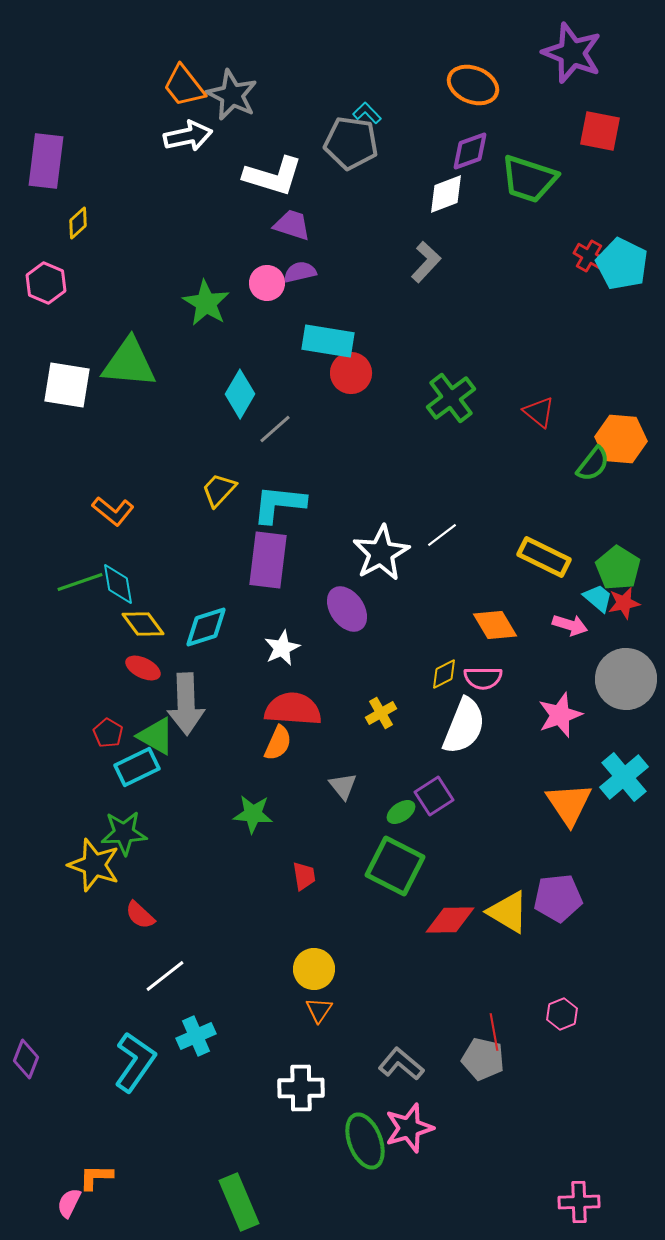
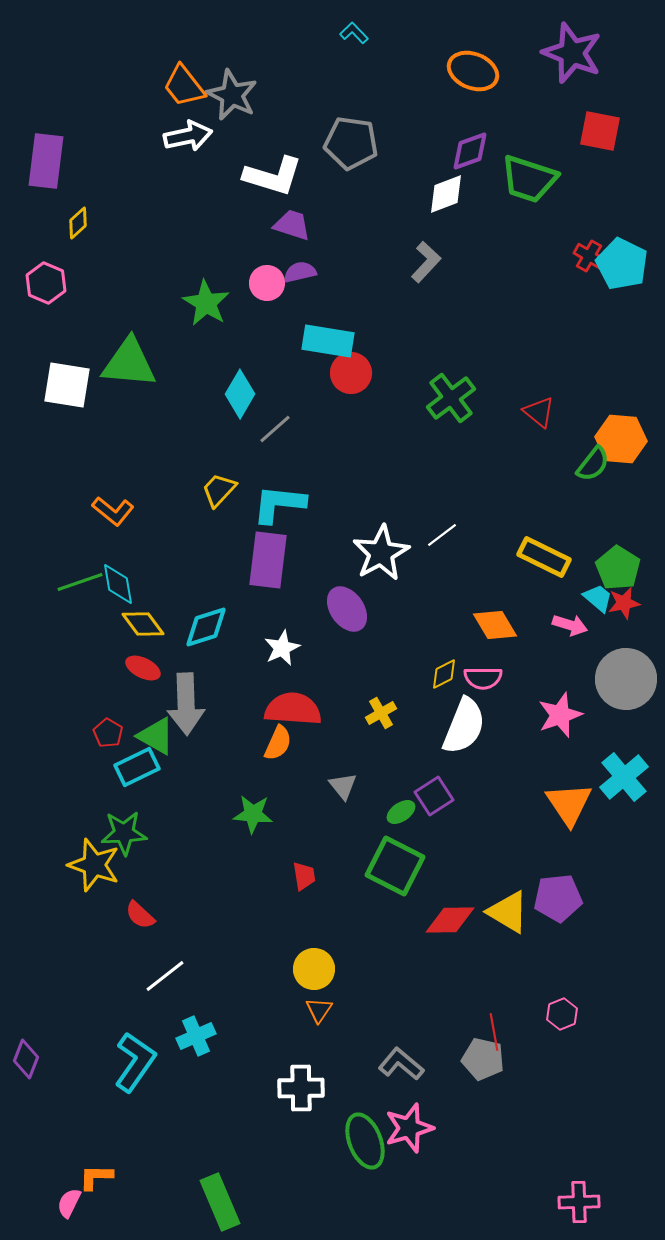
orange ellipse at (473, 85): moved 14 px up
cyan L-shape at (367, 113): moved 13 px left, 80 px up
green rectangle at (239, 1202): moved 19 px left
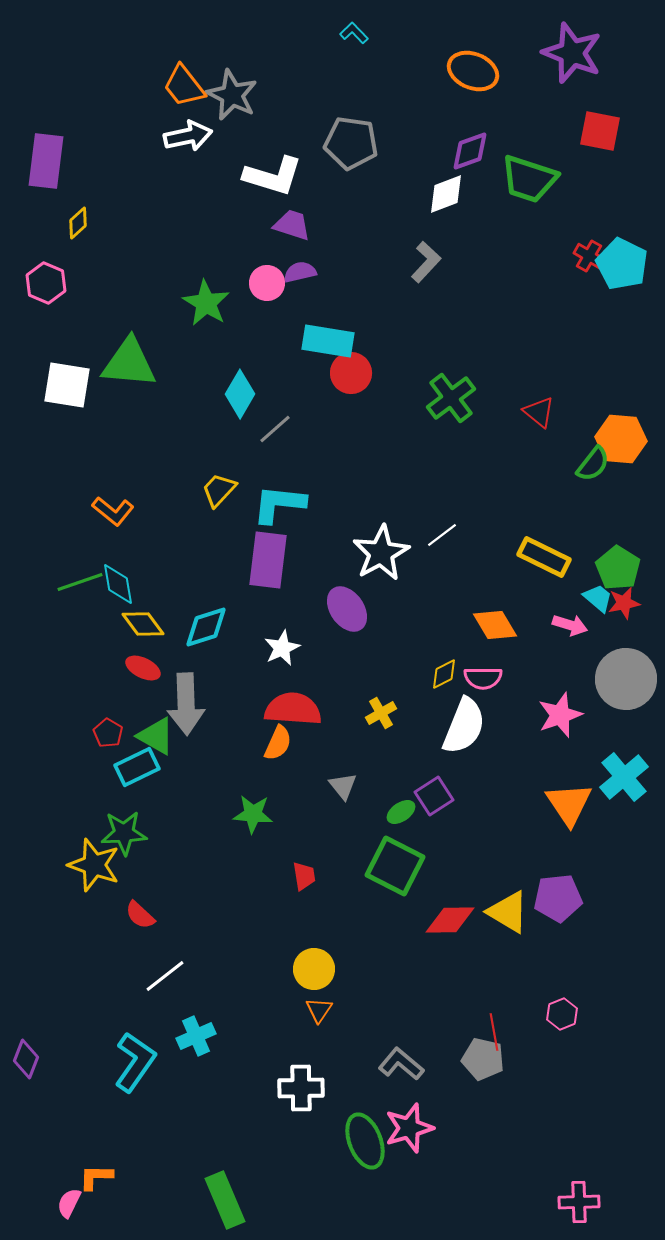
green rectangle at (220, 1202): moved 5 px right, 2 px up
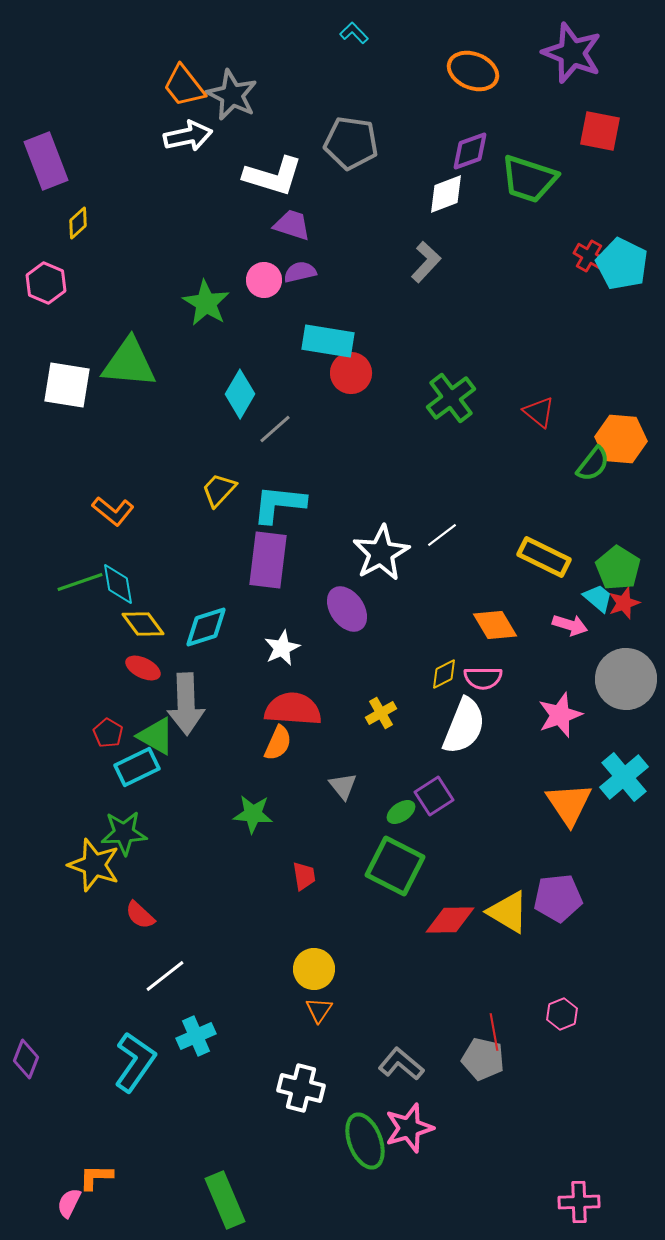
purple rectangle at (46, 161): rotated 28 degrees counterclockwise
pink circle at (267, 283): moved 3 px left, 3 px up
red star at (624, 603): rotated 8 degrees counterclockwise
white cross at (301, 1088): rotated 15 degrees clockwise
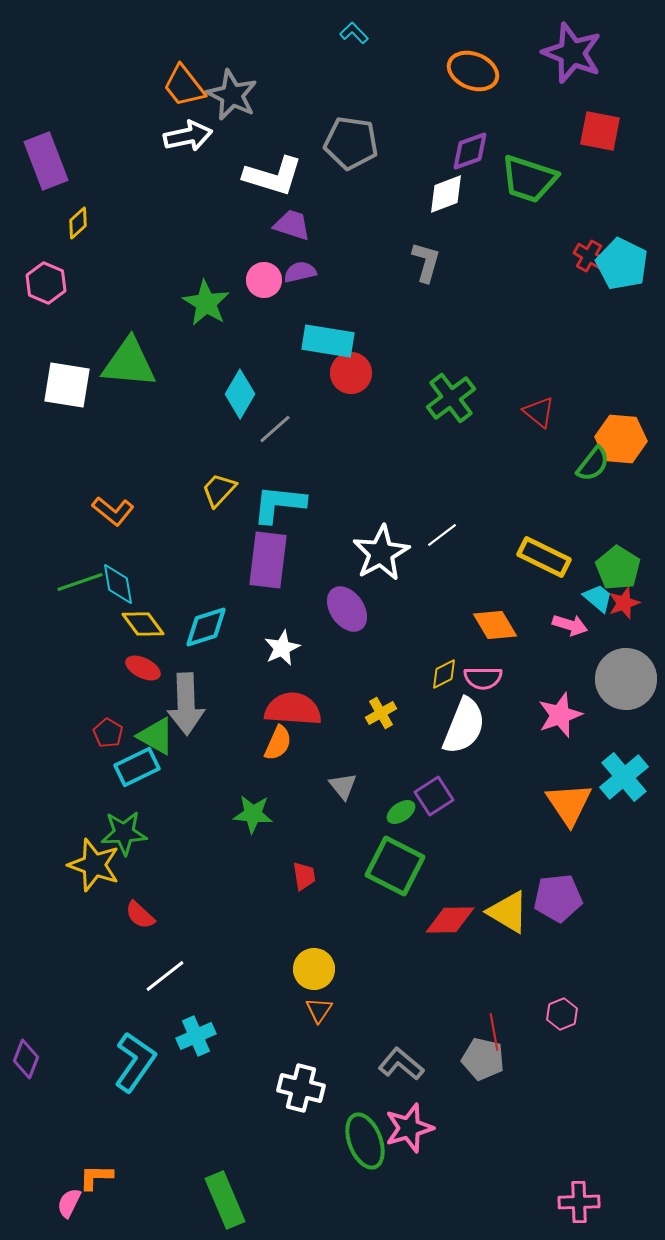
gray L-shape at (426, 262): rotated 27 degrees counterclockwise
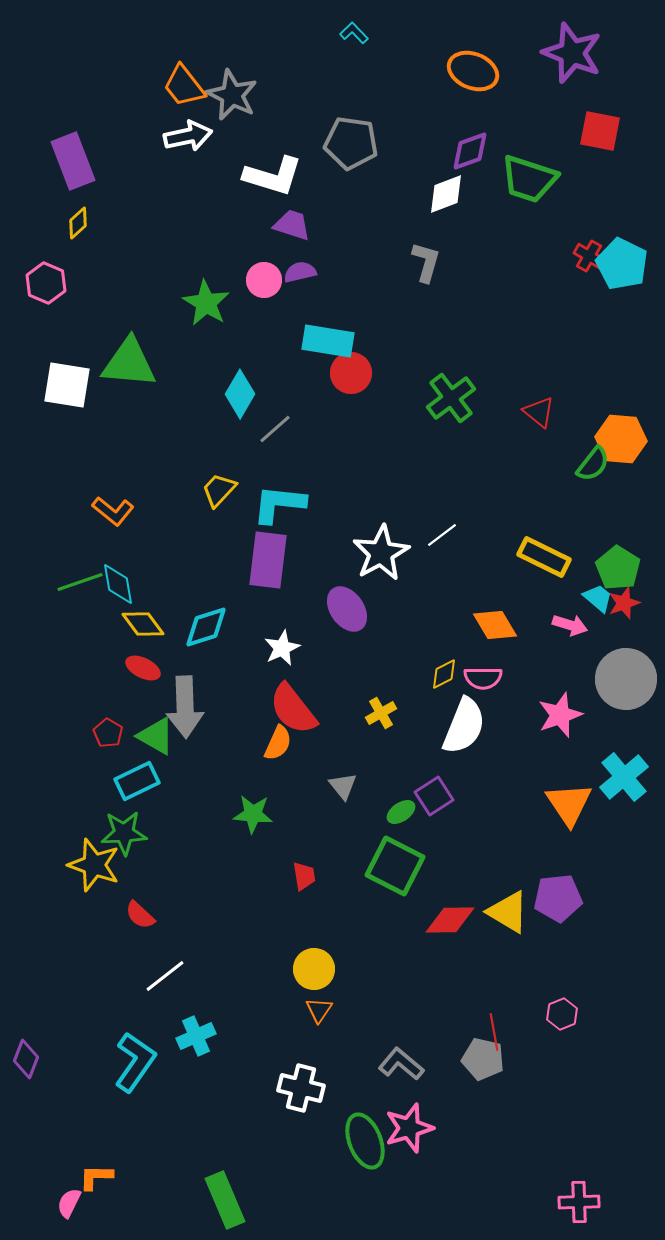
purple rectangle at (46, 161): moved 27 px right
gray arrow at (186, 704): moved 1 px left, 3 px down
red semicircle at (293, 709): rotated 132 degrees counterclockwise
cyan rectangle at (137, 767): moved 14 px down
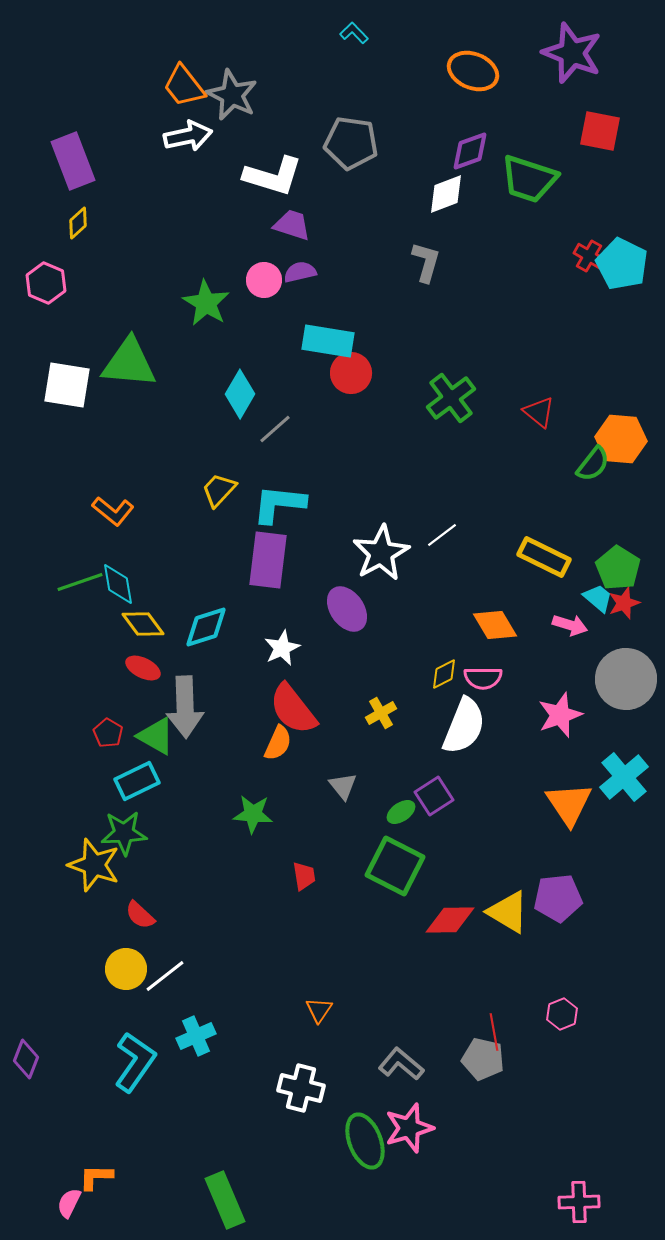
yellow circle at (314, 969): moved 188 px left
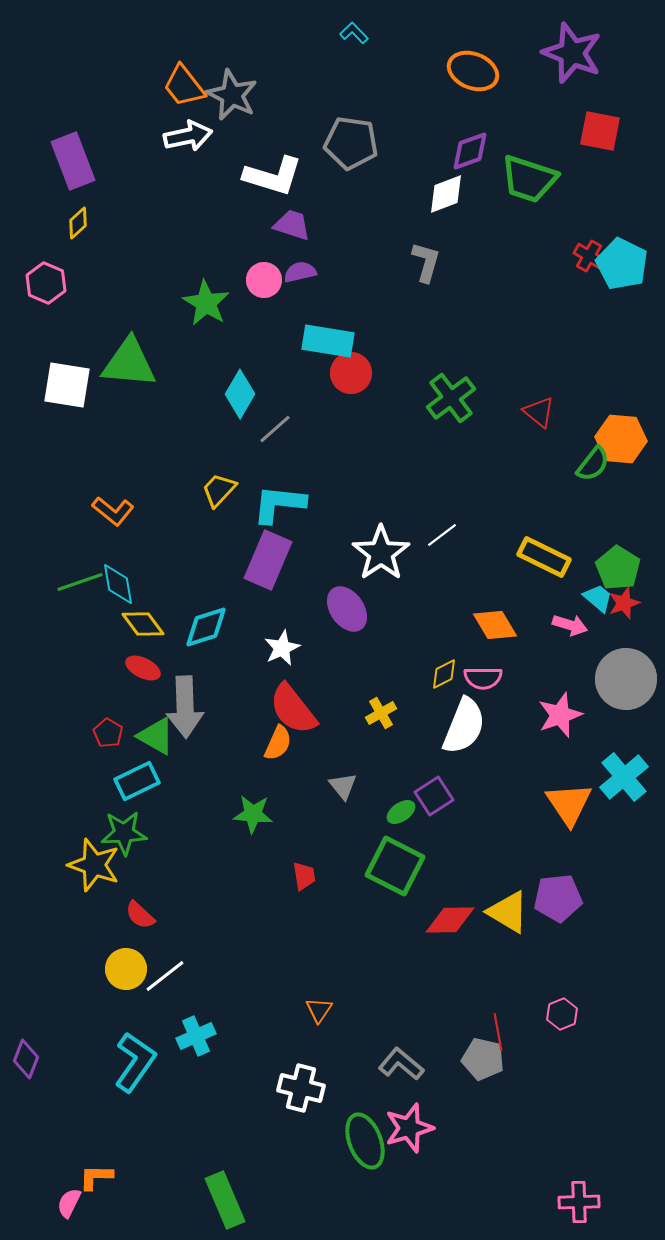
white star at (381, 553): rotated 6 degrees counterclockwise
purple rectangle at (268, 560): rotated 16 degrees clockwise
red line at (494, 1032): moved 4 px right
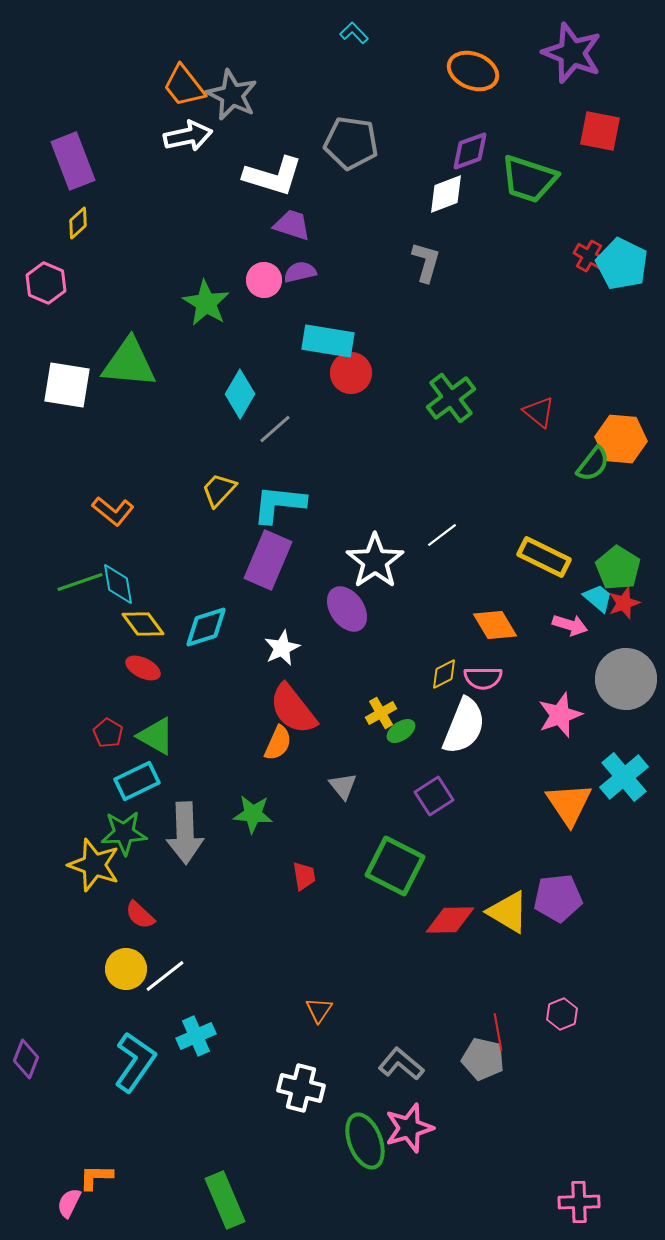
white star at (381, 553): moved 6 px left, 8 px down
gray arrow at (185, 707): moved 126 px down
green ellipse at (401, 812): moved 81 px up
